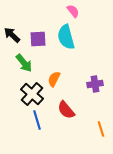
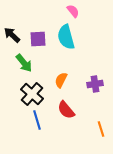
orange semicircle: moved 7 px right, 1 px down
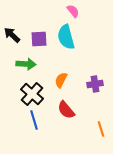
purple square: moved 1 px right
green arrow: moved 2 px right, 1 px down; rotated 48 degrees counterclockwise
blue line: moved 3 px left
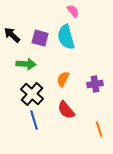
purple square: moved 1 px right, 1 px up; rotated 18 degrees clockwise
orange semicircle: moved 2 px right, 1 px up
orange line: moved 2 px left
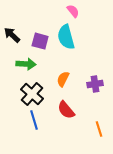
purple square: moved 3 px down
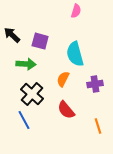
pink semicircle: moved 3 px right; rotated 56 degrees clockwise
cyan semicircle: moved 9 px right, 17 px down
blue line: moved 10 px left; rotated 12 degrees counterclockwise
orange line: moved 1 px left, 3 px up
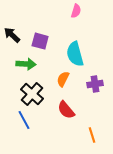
orange line: moved 6 px left, 9 px down
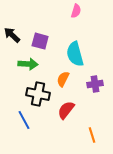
green arrow: moved 2 px right
black cross: moved 6 px right; rotated 30 degrees counterclockwise
red semicircle: rotated 78 degrees clockwise
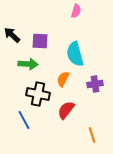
purple square: rotated 12 degrees counterclockwise
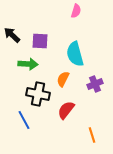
purple cross: rotated 14 degrees counterclockwise
